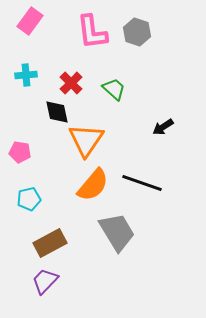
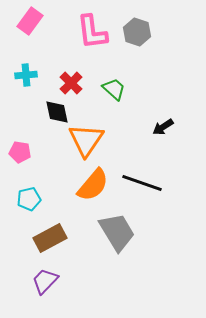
brown rectangle: moved 5 px up
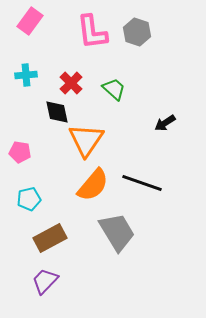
black arrow: moved 2 px right, 4 px up
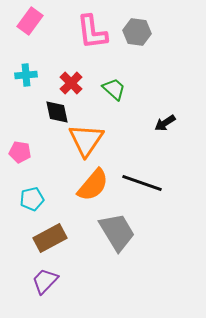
gray hexagon: rotated 12 degrees counterclockwise
cyan pentagon: moved 3 px right
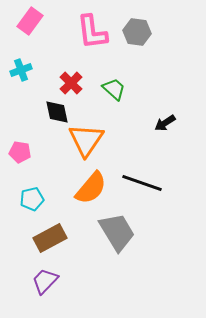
cyan cross: moved 5 px left, 5 px up; rotated 15 degrees counterclockwise
orange semicircle: moved 2 px left, 3 px down
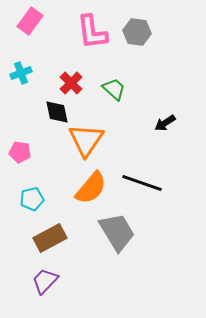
cyan cross: moved 3 px down
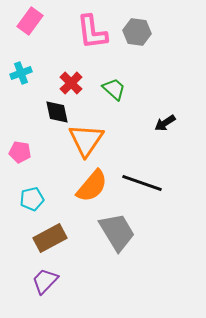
orange semicircle: moved 1 px right, 2 px up
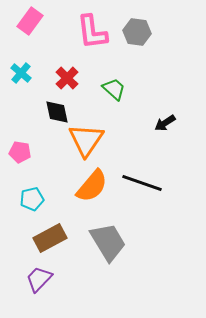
cyan cross: rotated 30 degrees counterclockwise
red cross: moved 4 px left, 5 px up
gray trapezoid: moved 9 px left, 10 px down
purple trapezoid: moved 6 px left, 2 px up
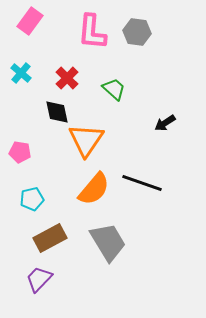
pink L-shape: rotated 12 degrees clockwise
orange semicircle: moved 2 px right, 3 px down
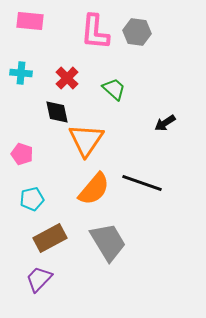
pink rectangle: rotated 60 degrees clockwise
pink L-shape: moved 3 px right
cyan cross: rotated 35 degrees counterclockwise
pink pentagon: moved 2 px right, 2 px down; rotated 10 degrees clockwise
